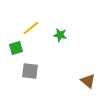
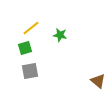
green square: moved 9 px right
gray square: rotated 18 degrees counterclockwise
brown triangle: moved 10 px right
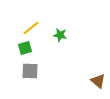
gray square: rotated 12 degrees clockwise
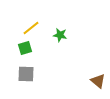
gray square: moved 4 px left, 3 px down
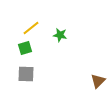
brown triangle: rotated 35 degrees clockwise
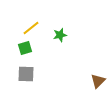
green star: rotated 24 degrees counterclockwise
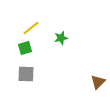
green star: moved 1 px right, 3 px down
brown triangle: moved 1 px down
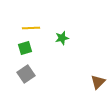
yellow line: rotated 36 degrees clockwise
green star: moved 1 px right
gray square: rotated 36 degrees counterclockwise
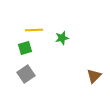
yellow line: moved 3 px right, 2 px down
brown triangle: moved 4 px left, 6 px up
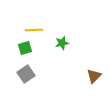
green star: moved 5 px down
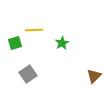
green star: rotated 16 degrees counterclockwise
green square: moved 10 px left, 5 px up
gray square: moved 2 px right
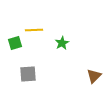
gray square: rotated 30 degrees clockwise
